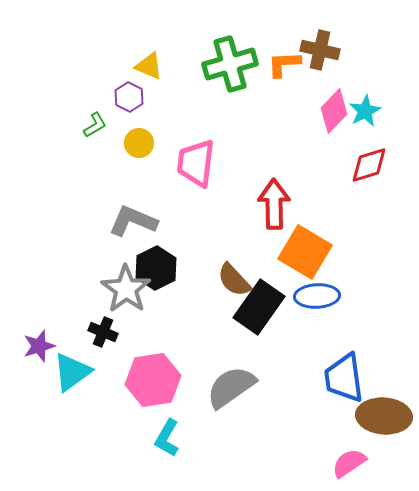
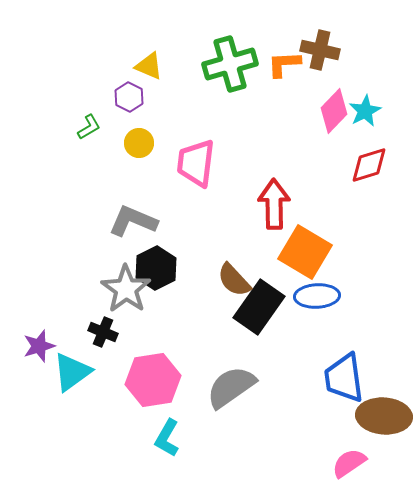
green L-shape: moved 6 px left, 2 px down
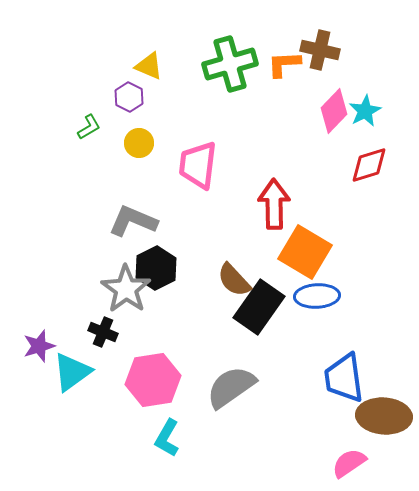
pink trapezoid: moved 2 px right, 2 px down
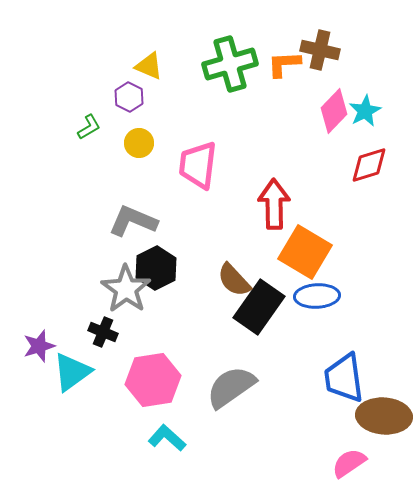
cyan L-shape: rotated 102 degrees clockwise
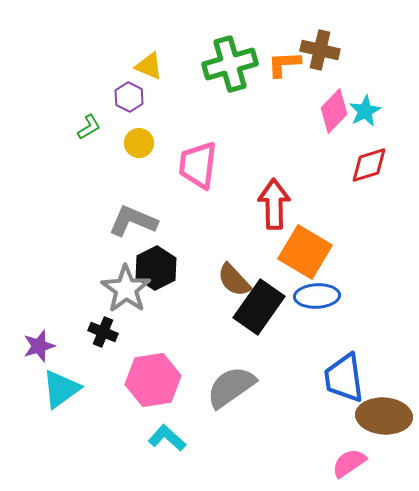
cyan triangle: moved 11 px left, 17 px down
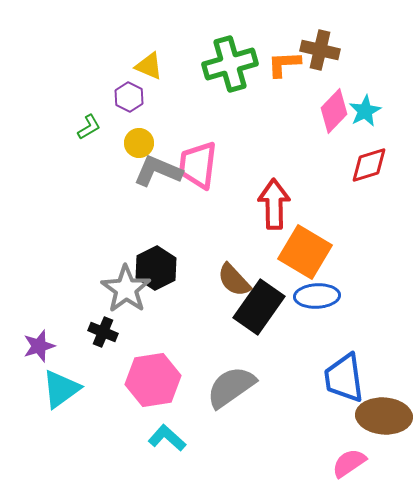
gray L-shape: moved 25 px right, 50 px up
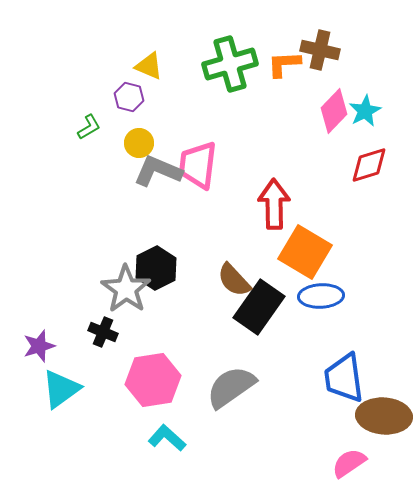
purple hexagon: rotated 12 degrees counterclockwise
blue ellipse: moved 4 px right
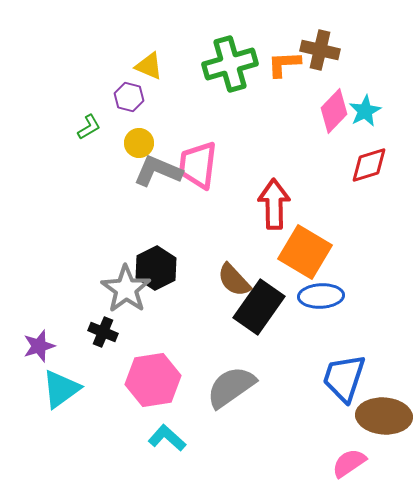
blue trapezoid: rotated 26 degrees clockwise
